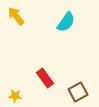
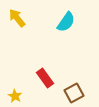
yellow arrow: moved 1 px right, 2 px down
brown square: moved 4 px left, 1 px down
yellow star: rotated 24 degrees clockwise
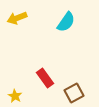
yellow arrow: rotated 72 degrees counterclockwise
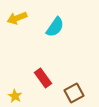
cyan semicircle: moved 11 px left, 5 px down
red rectangle: moved 2 px left
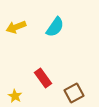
yellow arrow: moved 1 px left, 9 px down
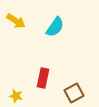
yellow arrow: moved 6 px up; rotated 126 degrees counterclockwise
red rectangle: rotated 48 degrees clockwise
yellow star: moved 1 px right; rotated 16 degrees counterclockwise
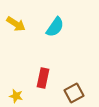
yellow arrow: moved 3 px down
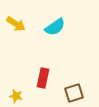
cyan semicircle: rotated 20 degrees clockwise
brown square: rotated 12 degrees clockwise
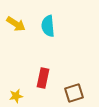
cyan semicircle: moved 7 px left, 1 px up; rotated 120 degrees clockwise
yellow star: rotated 24 degrees counterclockwise
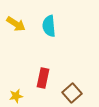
cyan semicircle: moved 1 px right
brown square: moved 2 px left; rotated 24 degrees counterclockwise
